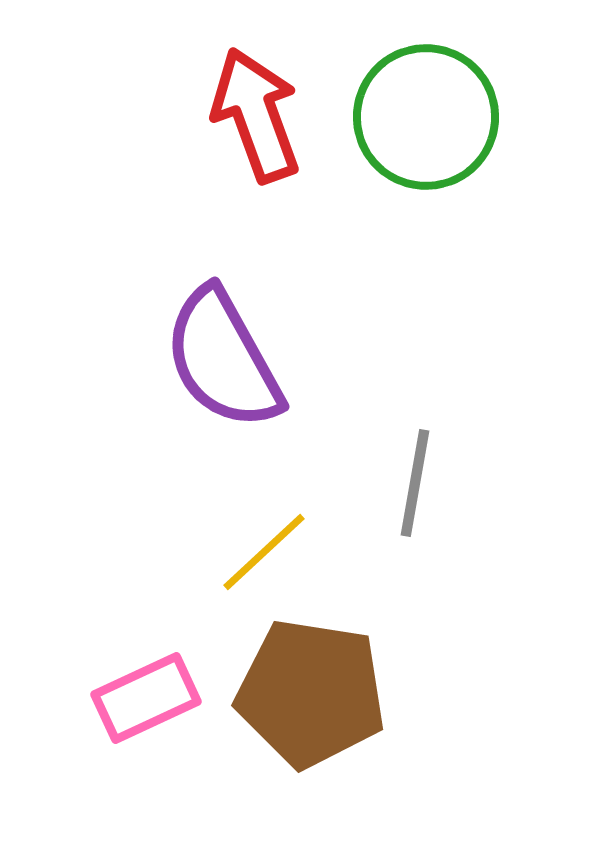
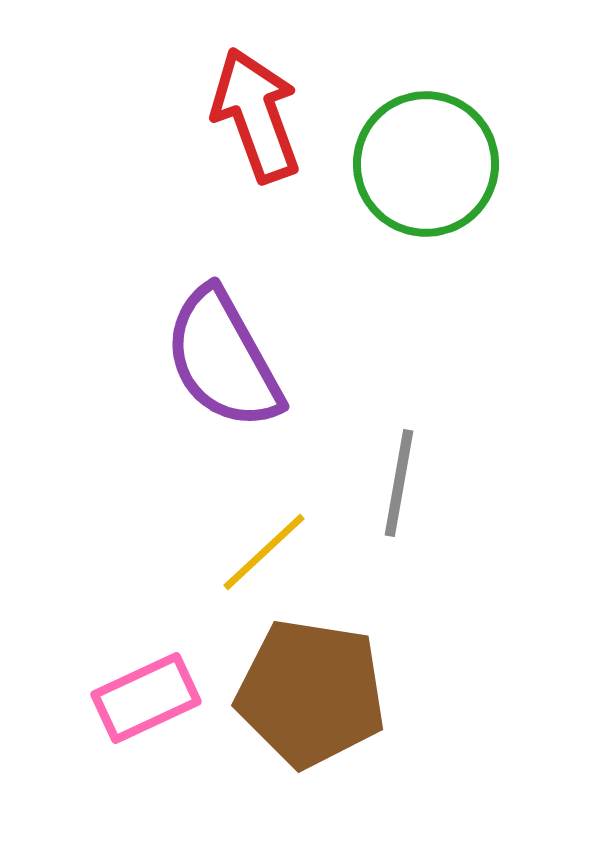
green circle: moved 47 px down
gray line: moved 16 px left
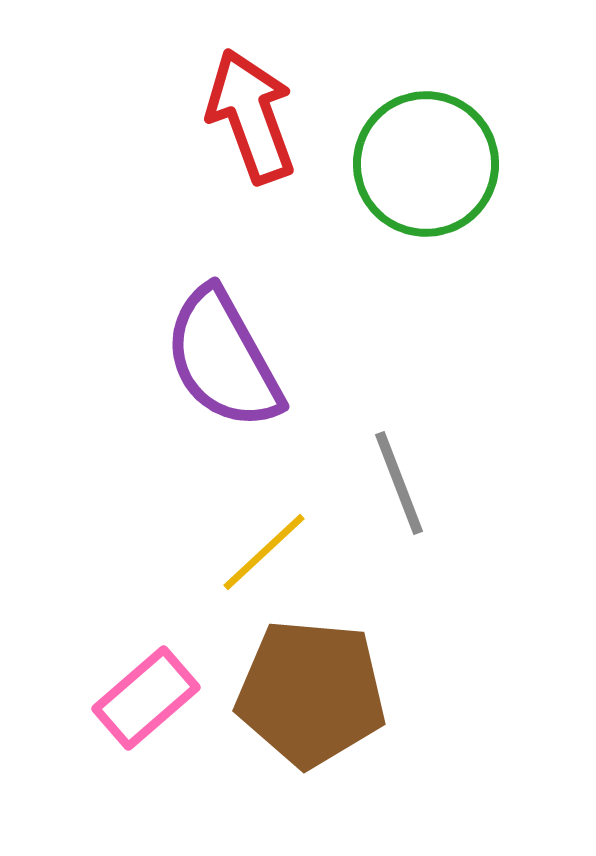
red arrow: moved 5 px left, 1 px down
gray line: rotated 31 degrees counterclockwise
brown pentagon: rotated 4 degrees counterclockwise
pink rectangle: rotated 16 degrees counterclockwise
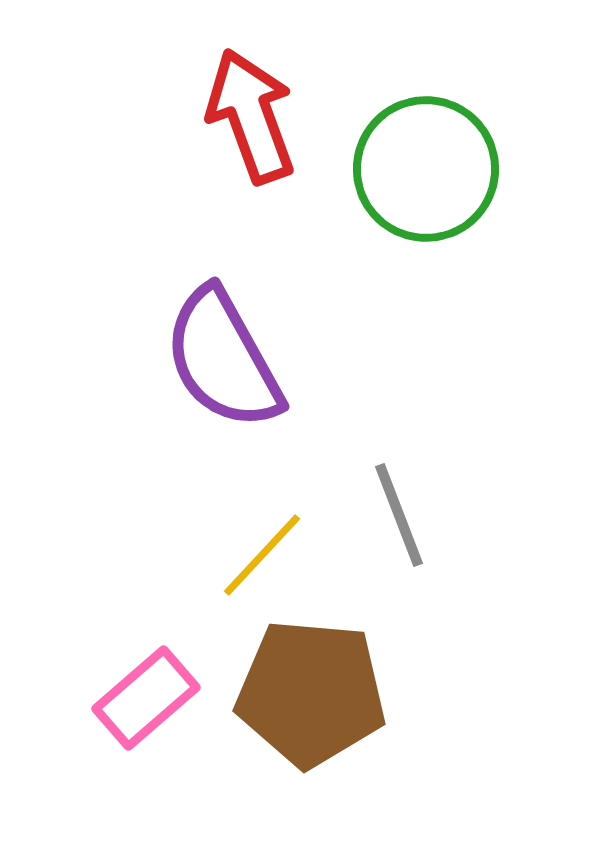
green circle: moved 5 px down
gray line: moved 32 px down
yellow line: moved 2 px left, 3 px down; rotated 4 degrees counterclockwise
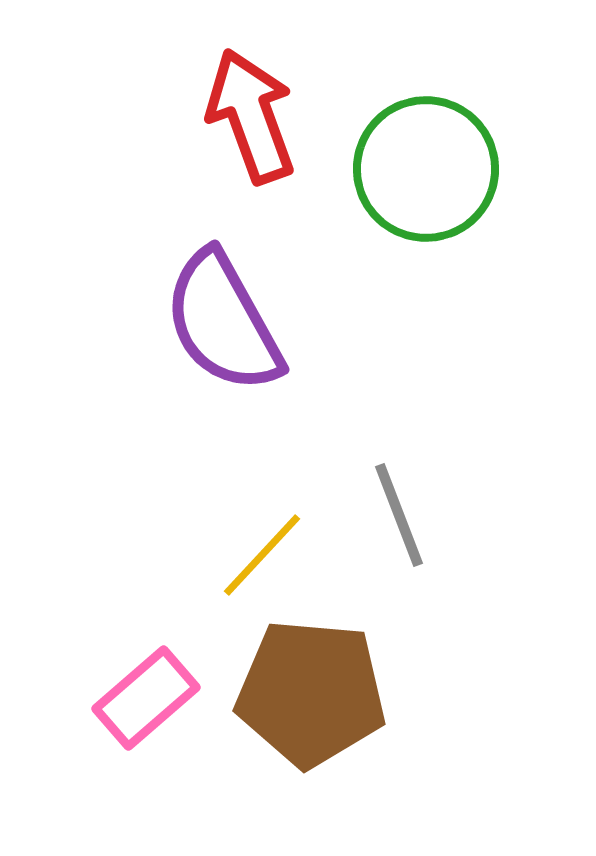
purple semicircle: moved 37 px up
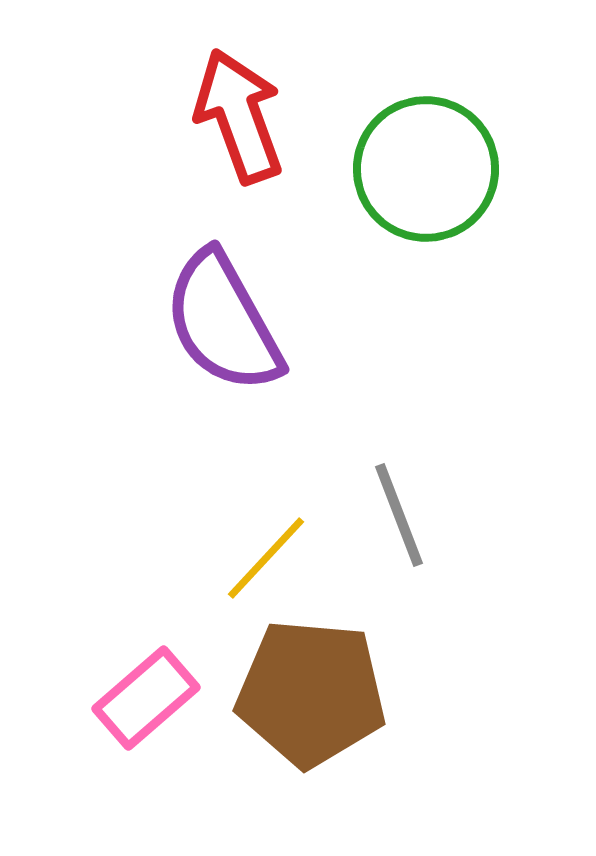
red arrow: moved 12 px left
yellow line: moved 4 px right, 3 px down
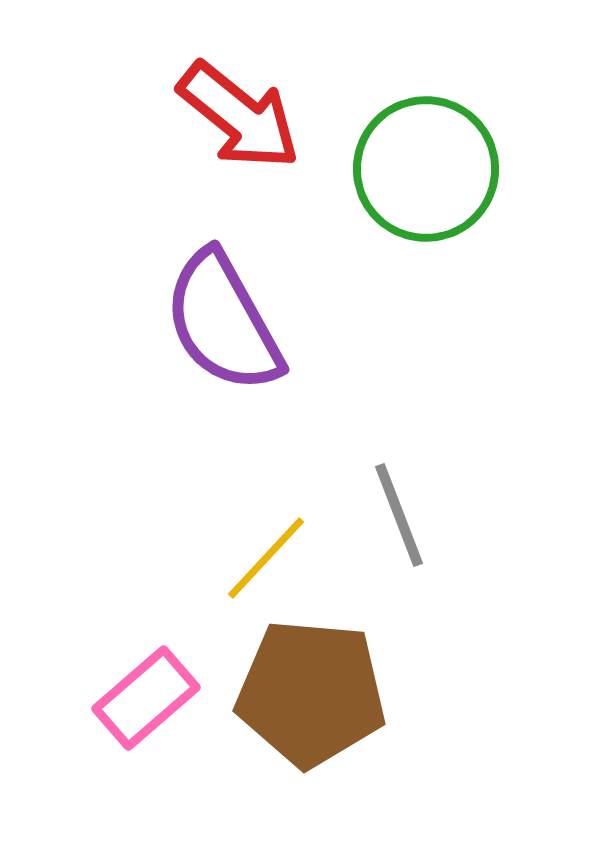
red arrow: rotated 149 degrees clockwise
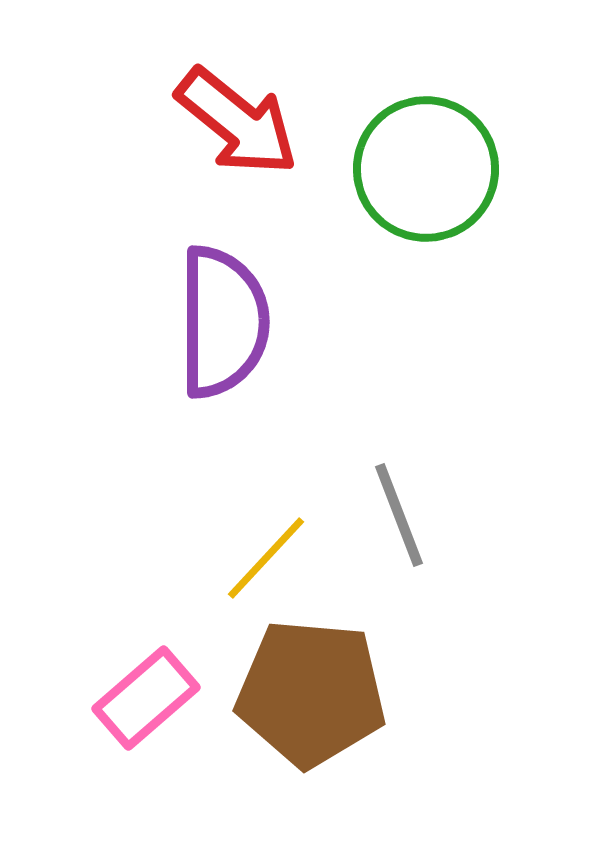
red arrow: moved 2 px left, 6 px down
purple semicircle: rotated 151 degrees counterclockwise
